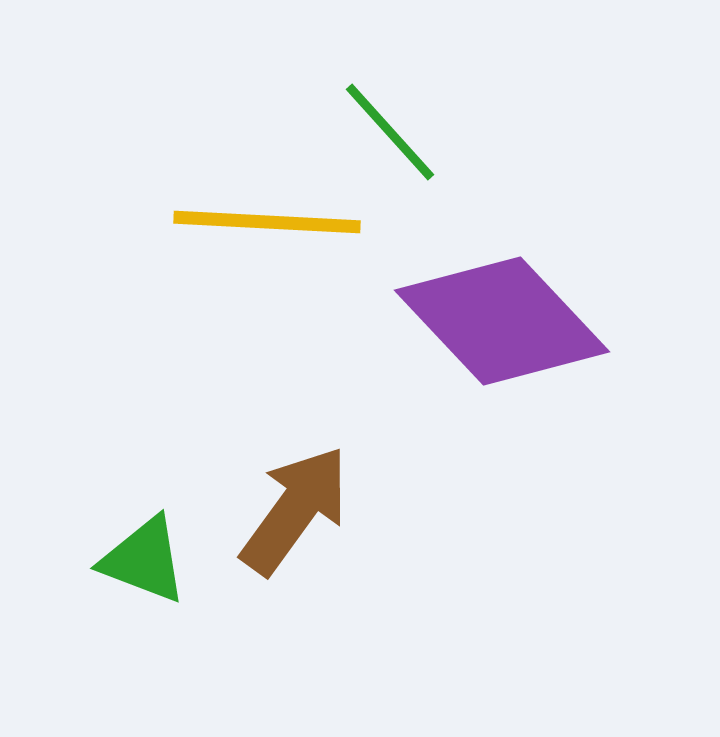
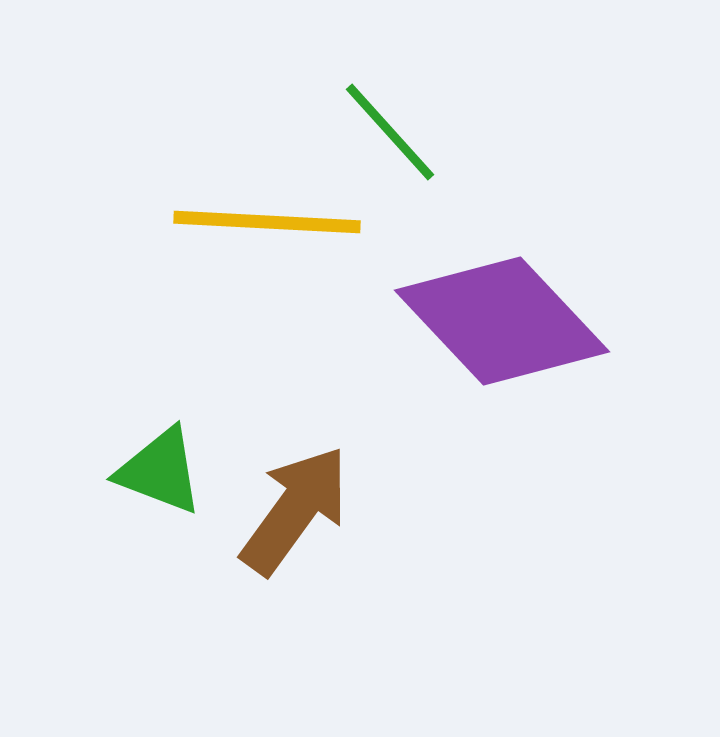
green triangle: moved 16 px right, 89 px up
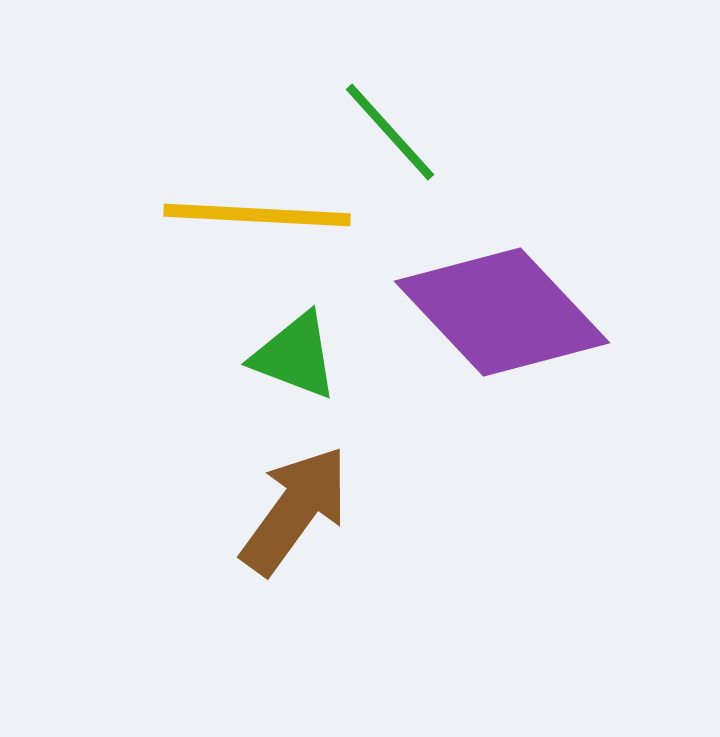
yellow line: moved 10 px left, 7 px up
purple diamond: moved 9 px up
green triangle: moved 135 px right, 115 px up
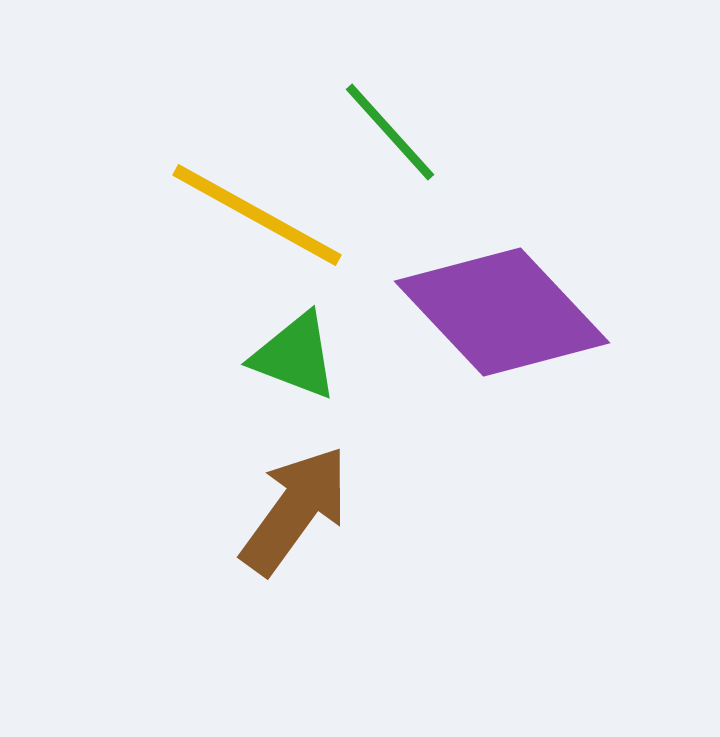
yellow line: rotated 26 degrees clockwise
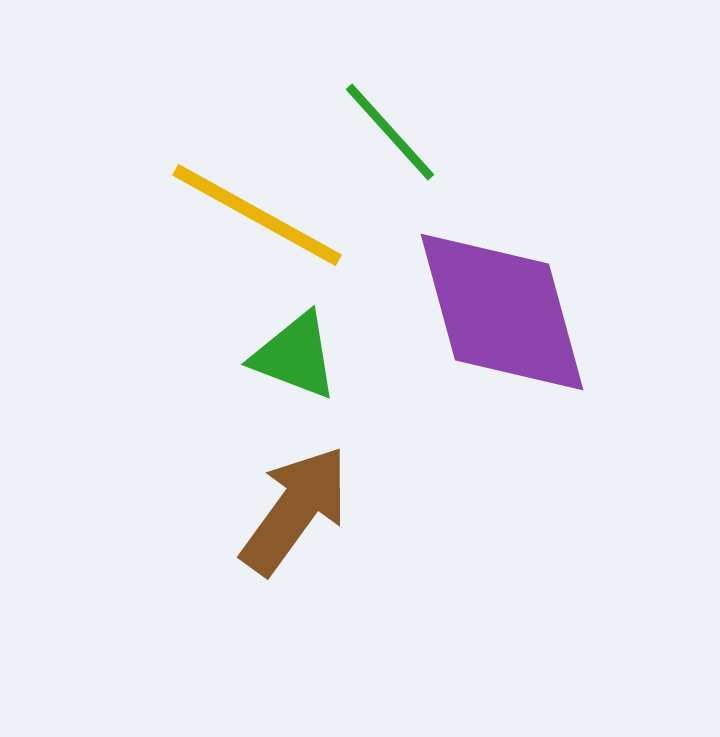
purple diamond: rotated 28 degrees clockwise
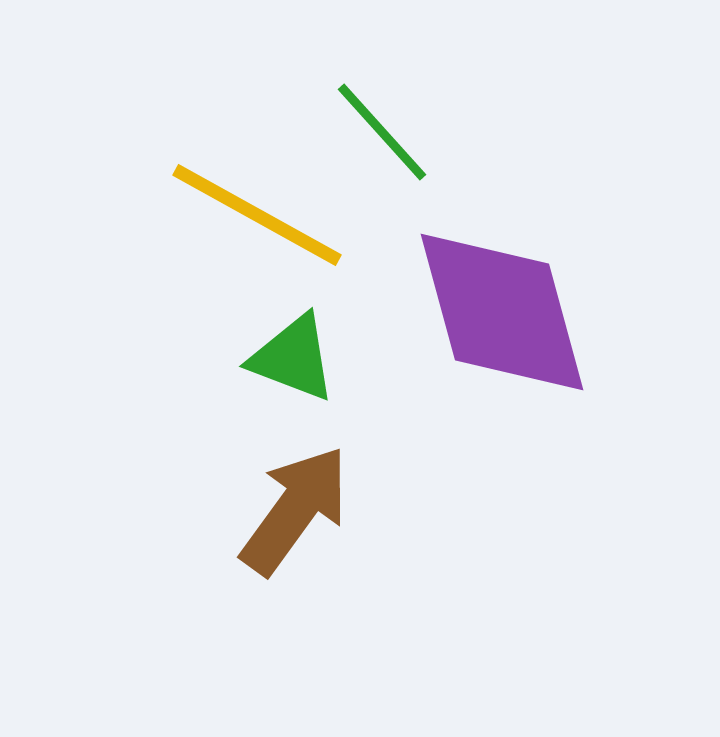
green line: moved 8 px left
green triangle: moved 2 px left, 2 px down
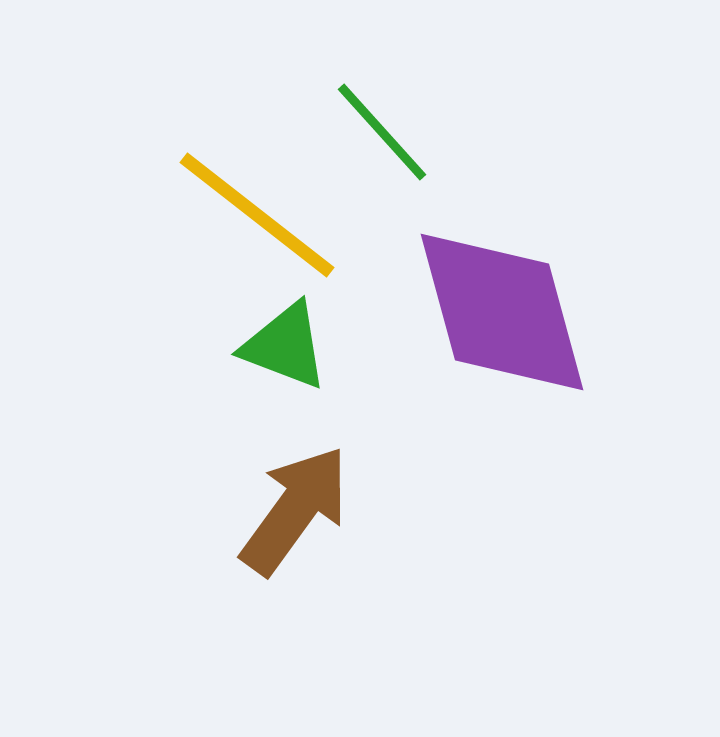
yellow line: rotated 9 degrees clockwise
green triangle: moved 8 px left, 12 px up
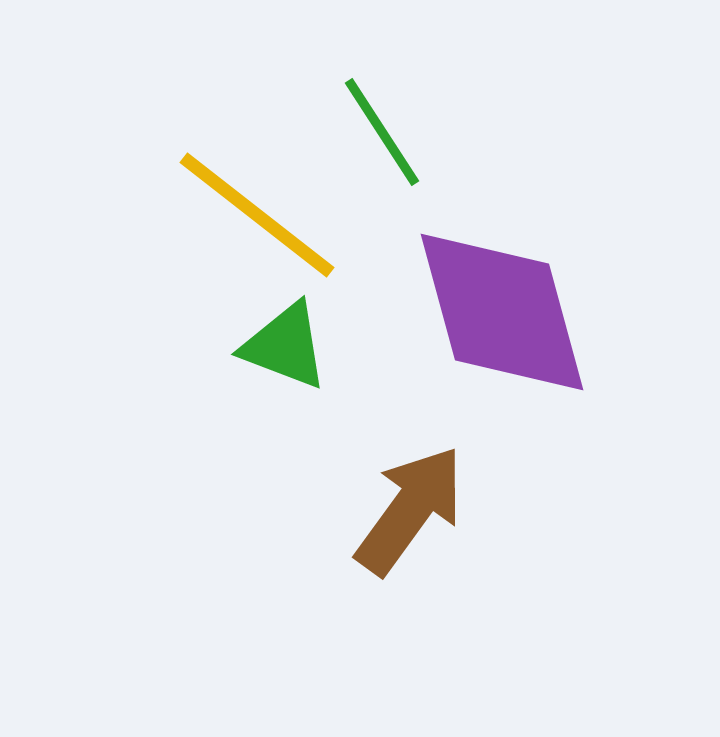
green line: rotated 9 degrees clockwise
brown arrow: moved 115 px right
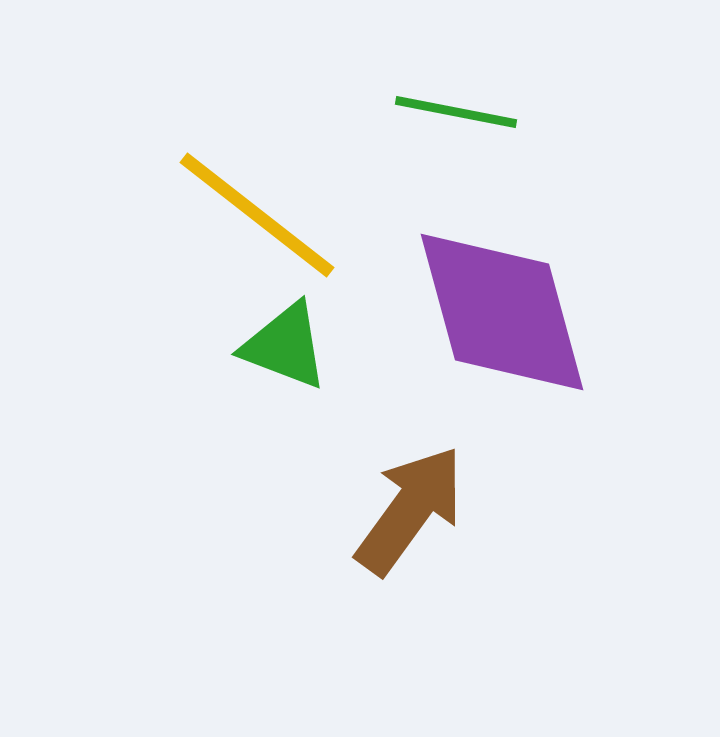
green line: moved 74 px right, 20 px up; rotated 46 degrees counterclockwise
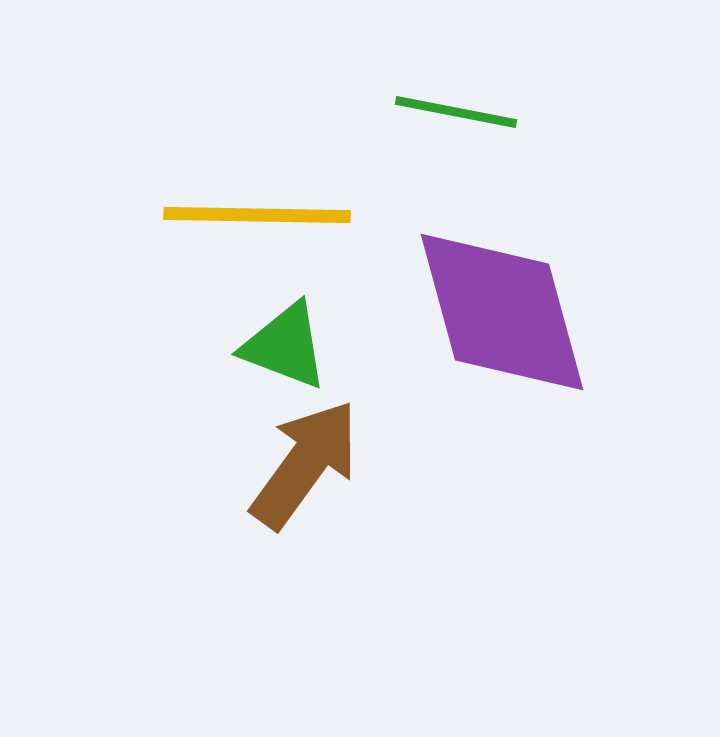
yellow line: rotated 37 degrees counterclockwise
brown arrow: moved 105 px left, 46 px up
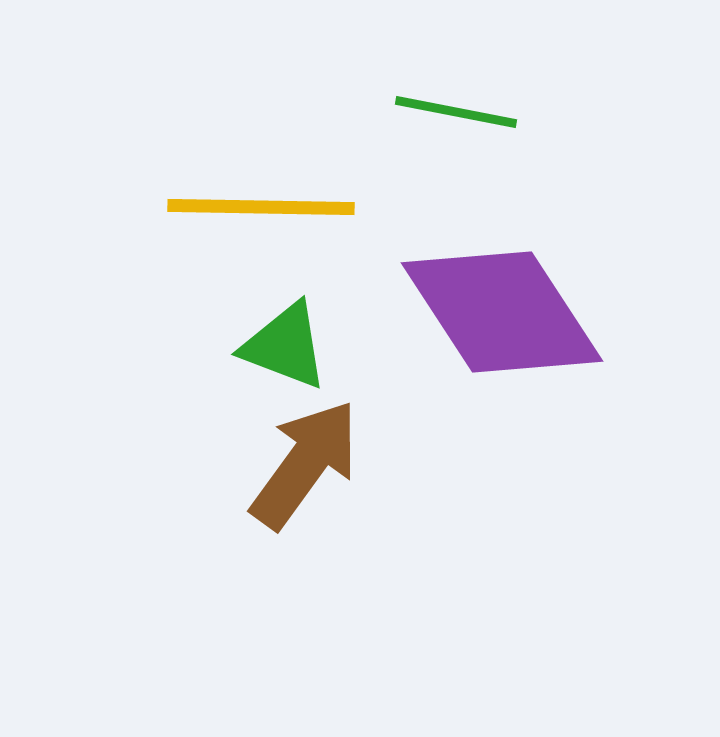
yellow line: moved 4 px right, 8 px up
purple diamond: rotated 18 degrees counterclockwise
